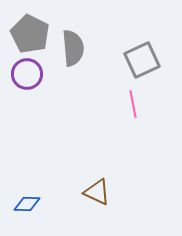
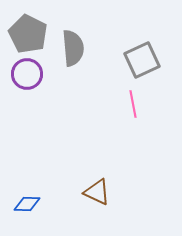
gray pentagon: moved 2 px left
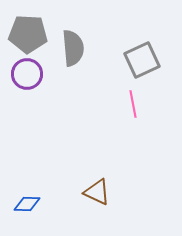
gray pentagon: rotated 24 degrees counterclockwise
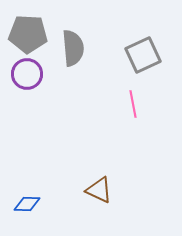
gray square: moved 1 px right, 5 px up
brown triangle: moved 2 px right, 2 px up
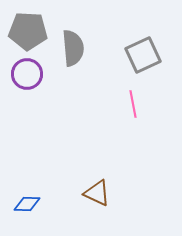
gray pentagon: moved 3 px up
brown triangle: moved 2 px left, 3 px down
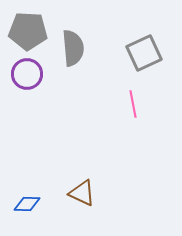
gray square: moved 1 px right, 2 px up
brown triangle: moved 15 px left
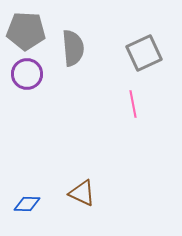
gray pentagon: moved 2 px left
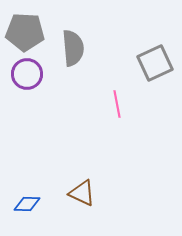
gray pentagon: moved 1 px left, 1 px down
gray square: moved 11 px right, 10 px down
pink line: moved 16 px left
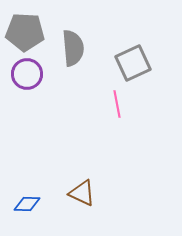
gray square: moved 22 px left
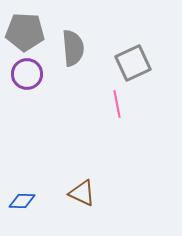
blue diamond: moved 5 px left, 3 px up
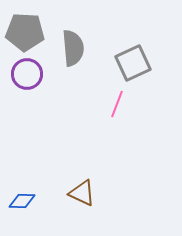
pink line: rotated 32 degrees clockwise
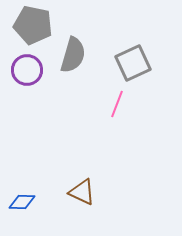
gray pentagon: moved 8 px right, 7 px up; rotated 9 degrees clockwise
gray semicircle: moved 7 px down; rotated 21 degrees clockwise
purple circle: moved 4 px up
brown triangle: moved 1 px up
blue diamond: moved 1 px down
